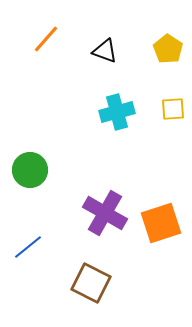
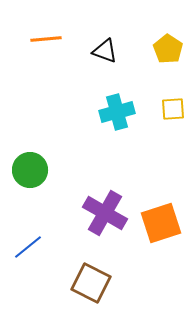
orange line: rotated 44 degrees clockwise
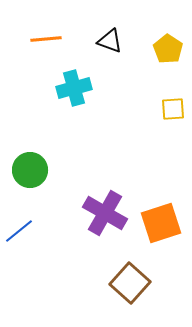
black triangle: moved 5 px right, 10 px up
cyan cross: moved 43 px left, 24 px up
blue line: moved 9 px left, 16 px up
brown square: moved 39 px right; rotated 15 degrees clockwise
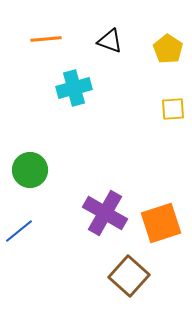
brown square: moved 1 px left, 7 px up
